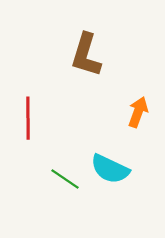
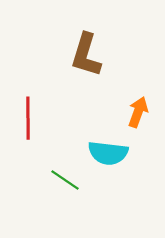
cyan semicircle: moved 2 px left, 16 px up; rotated 18 degrees counterclockwise
green line: moved 1 px down
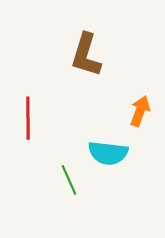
orange arrow: moved 2 px right, 1 px up
green line: moved 4 px right; rotated 32 degrees clockwise
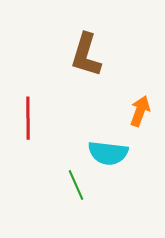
green line: moved 7 px right, 5 px down
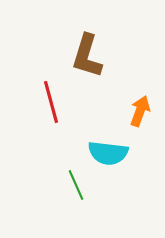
brown L-shape: moved 1 px right, 1 px down
red line: moved 23 px right, 16 px up; rotated 15 degrees counterclockwise
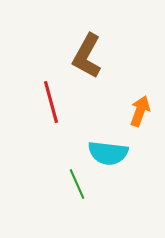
brown L-shape: rotated 12 degrees clockwise
green line: moved 1 px right, 1 px up
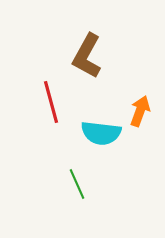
cyan semicircle: moved 7 px left, 20 px up
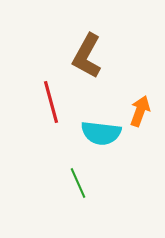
green line: moved 1 px right, 1 px up
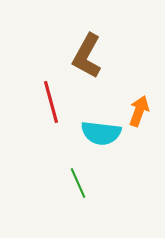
orange arrow: moved 1 px left
